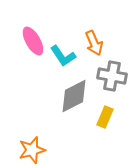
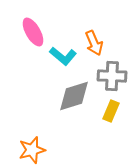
pink ellipse: moved 9 px up
cyan L-shape: rotated 16 degrees counterclockwise
gray cross: rotated 8 degrees counterclockwise
gray diamond: rotated 9 degrees clockwise
yellow rectangle: moved 6 px right, 6 px up
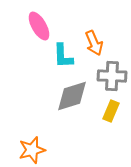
pink ellipse: moved 6 px right, 6 px up
cyan L-shape: rotated 48 degrees clockwise
gray diamond: moved 2 px left
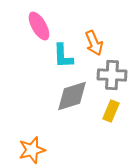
gray cross: moved 1 px up
